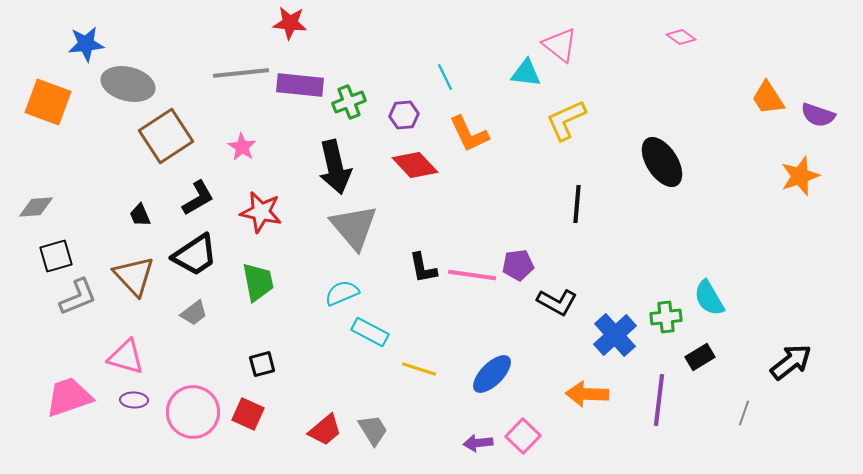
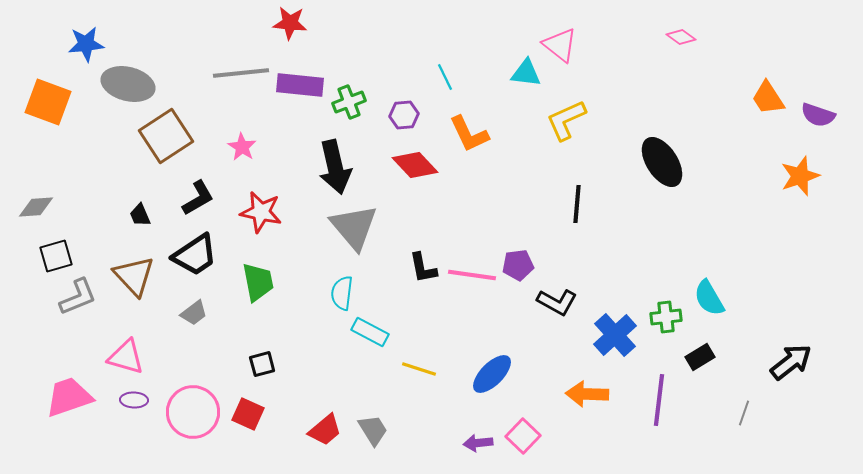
cyan semicircle at (342, 293): rotated 60 degrees counterclockwise
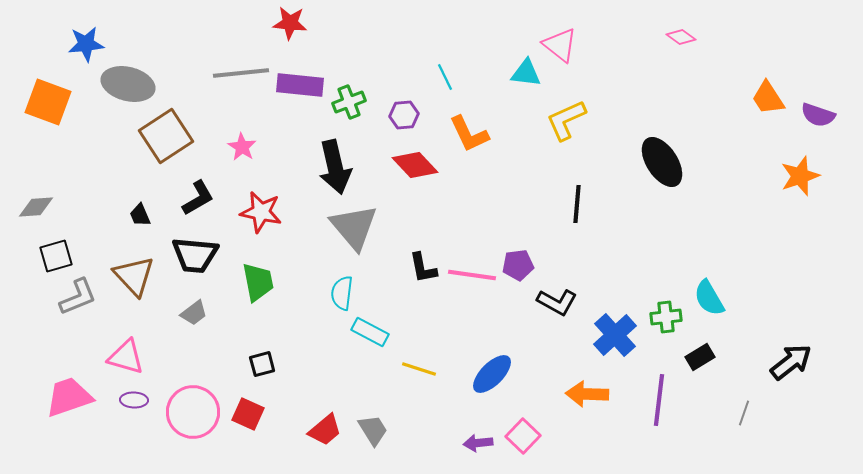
black trapezoid at (195, 255): rotated 39 degrees clockwise
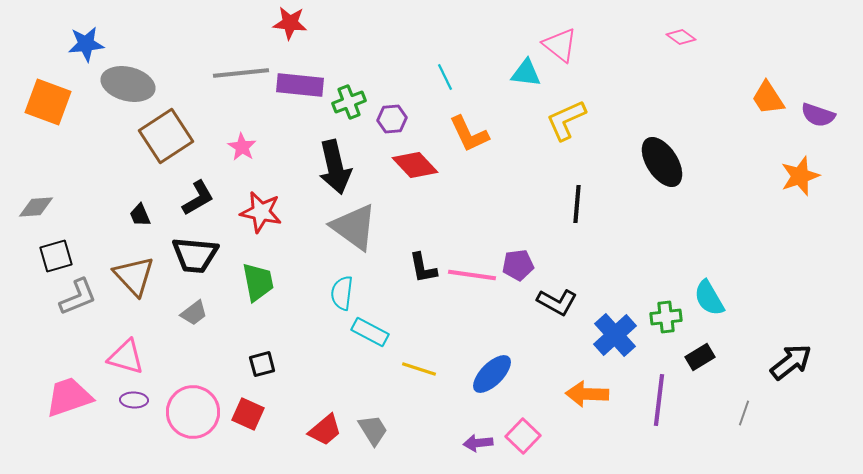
purple hexagon at (404, 115): moved 12 px left, 4 px down
gray triangle at (354, 227): rotated 14 degrees counterclockwise
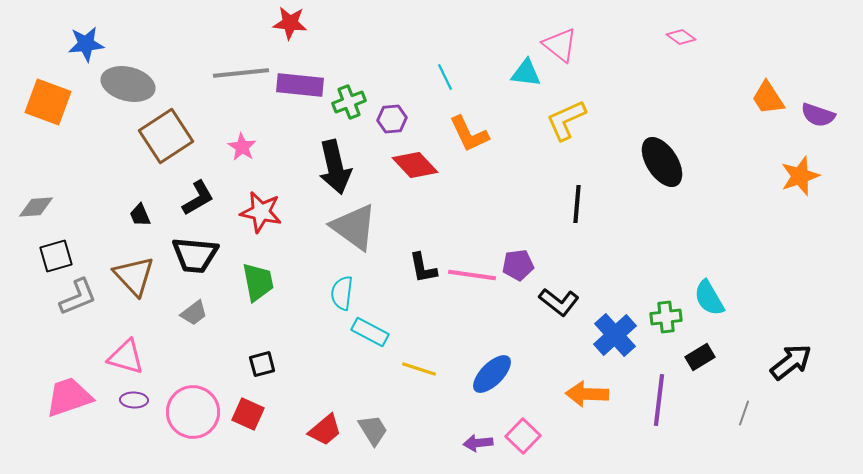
black L-shape at (557, 302): moved 2 px right; rotated 9 degrees clockwise
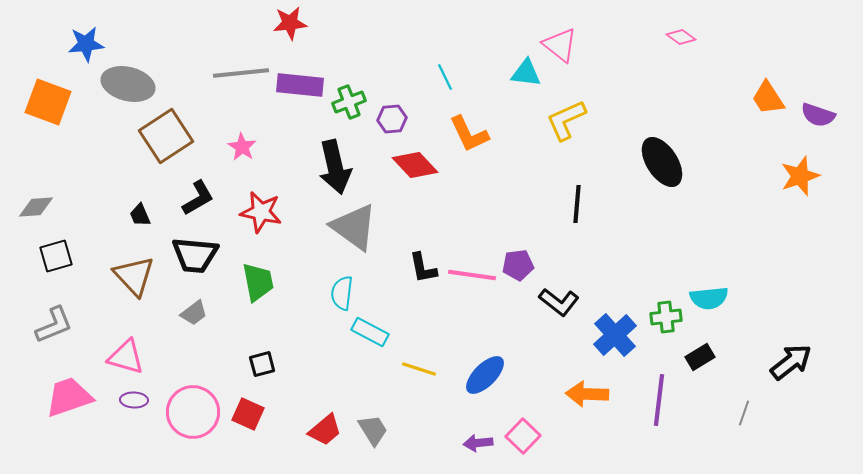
red star at (290, 23): rotated 12 degrees counterclockwise
gray L-shape at (78, 297): moved 24 px left, 28 px down
cyan semicircle at (709, 298): rotated 66 degrees counterclockwise
blue ellipse at (492, 374): moved 7 px left, 1 px down
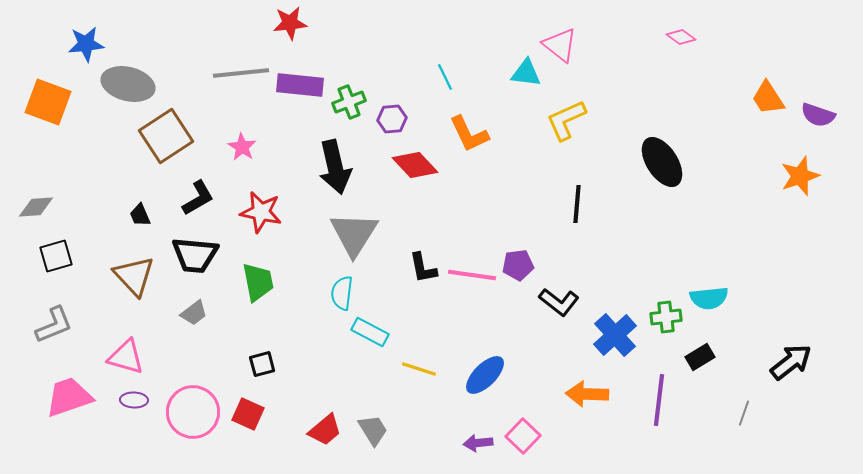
gray triangle at (354, 227): moved 7 px down; rotated 26 degrees clockwise
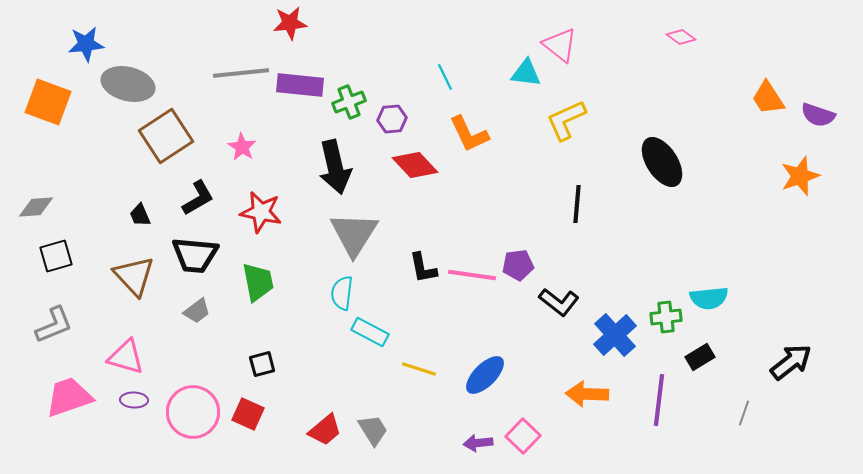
gray trapezoid at (194, 313): moved 3 px right, 2 px up
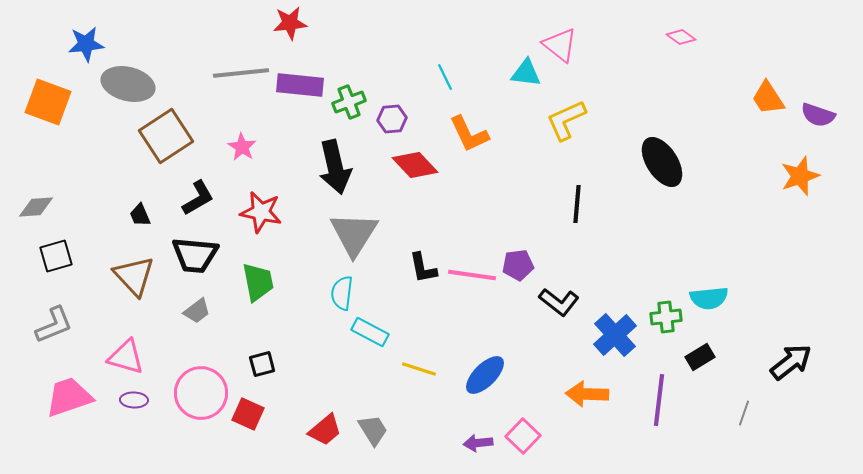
pink circle at (193, 412): moved 8 px right, 19 px up
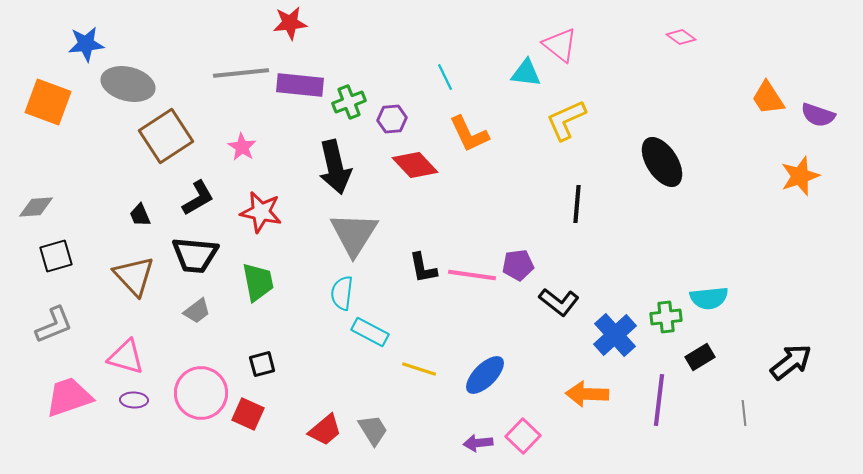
gray line at (744, 413): rotated 25 degrees counterclockwise
